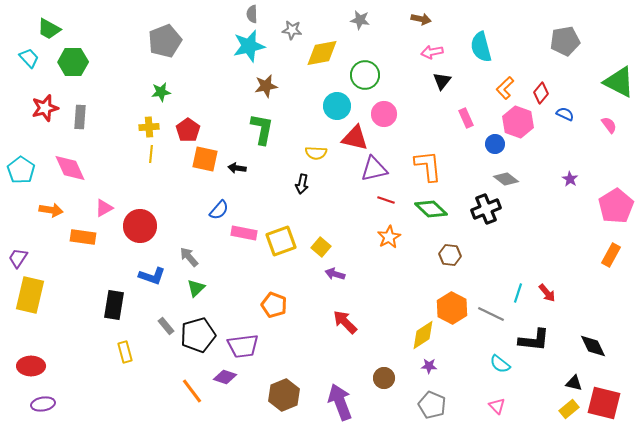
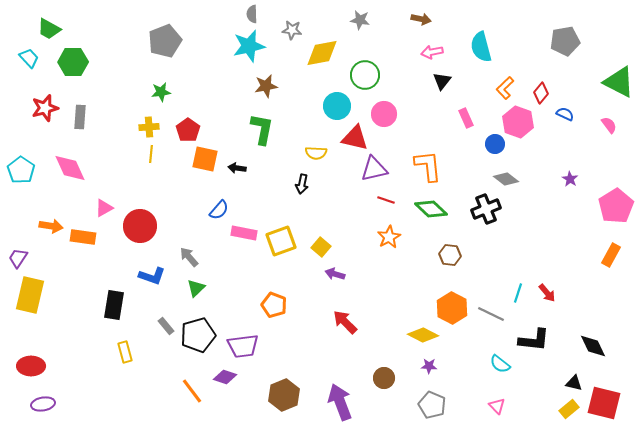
orange arrow at (51, 210): moved 16 px down
yellow diamond at (423, 335): rotated 60 degrees clockwise
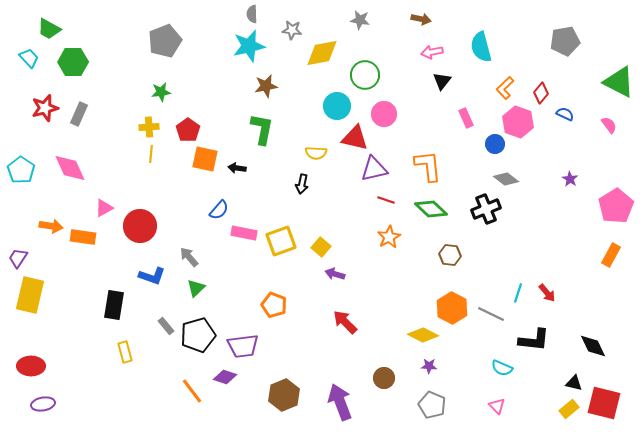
gray rectangle at (80, 117): moved 1 px left, 3 px up; rotated 20 degrees clockwise
cyan semicircle at (500, 364): moved 2 px right, 4 px down; rotated 15 degrees counterclockwise
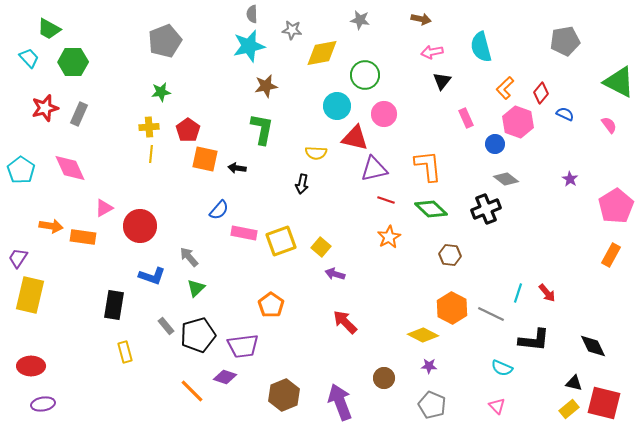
orange pentagon at (274, 305): moved 3 px left; rotated 15 degrees clockwise
orange line at (192, 391): rotated 8 degrees counterclockwise
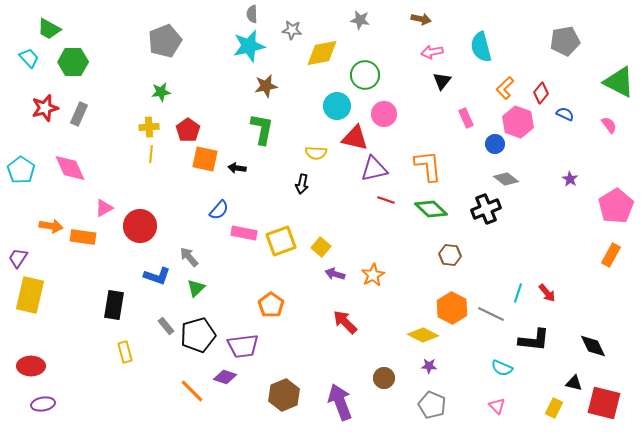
orange star at (389, 237): moved 16 px left, 38 px down
blue L-shape at (152, 276): moved 5 px right
yellow rectangle at (569, 409): moved 15 px left, 1 px up; rotated 24 degrees counterclockwise
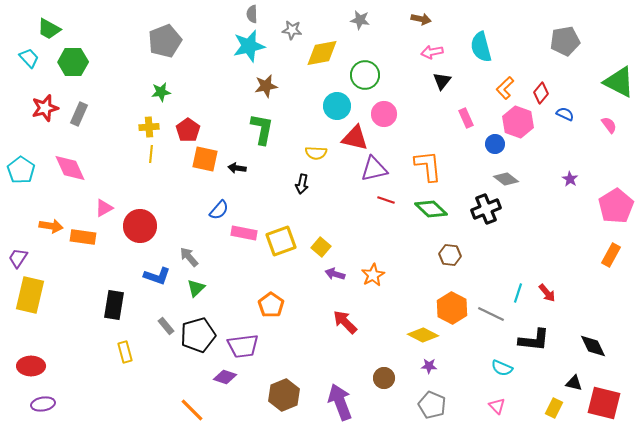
orange line at (192, 391): moved 19 px down
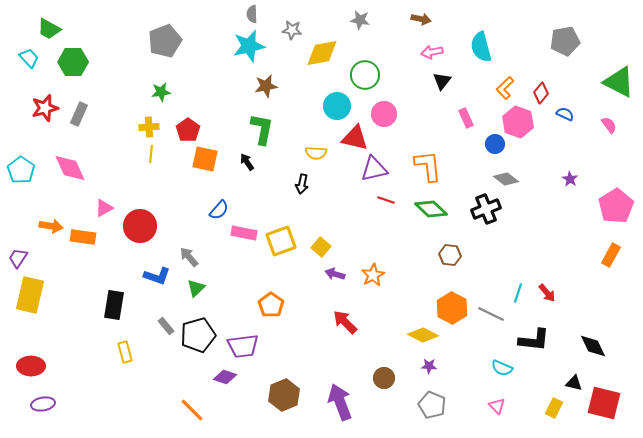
black arrow at (237, 168): moved 10 px right, 6 px up; rotated 48 degrees clockwise
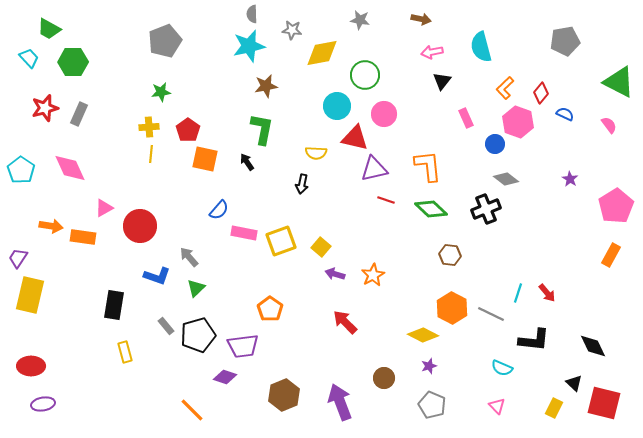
orange pentagon at (271, 305): moved 1 px left, 4 px down
purple star at (429, 366): rotated 21 degrees counterclockwise
black triangle at (574, 383): rotated 30 degrees clockwise
